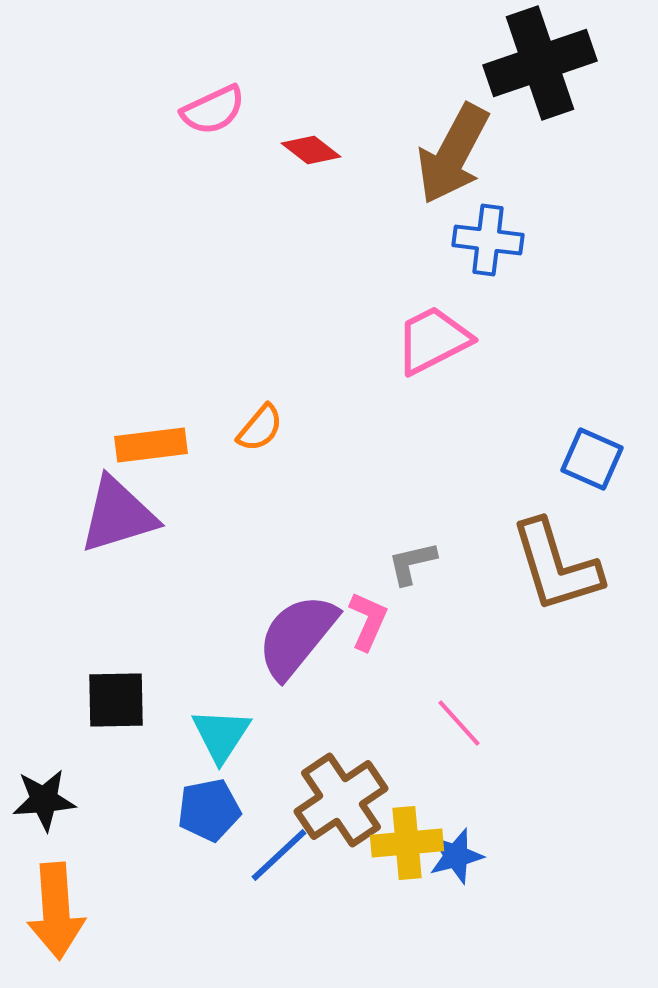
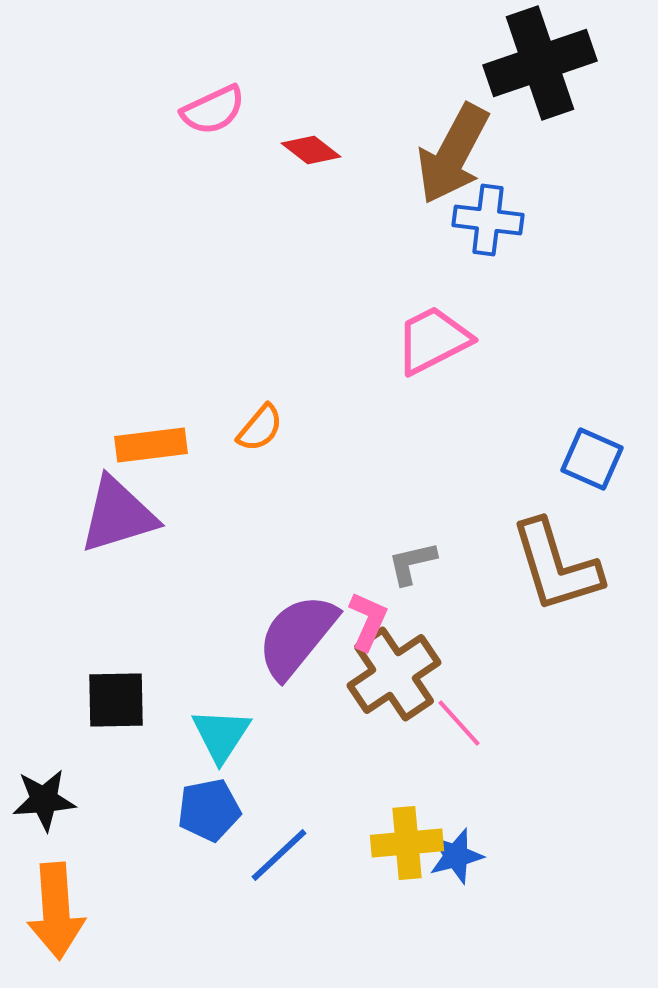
blue cross: moved 20 px up
brown cross: moved 53 px right, 126 px up
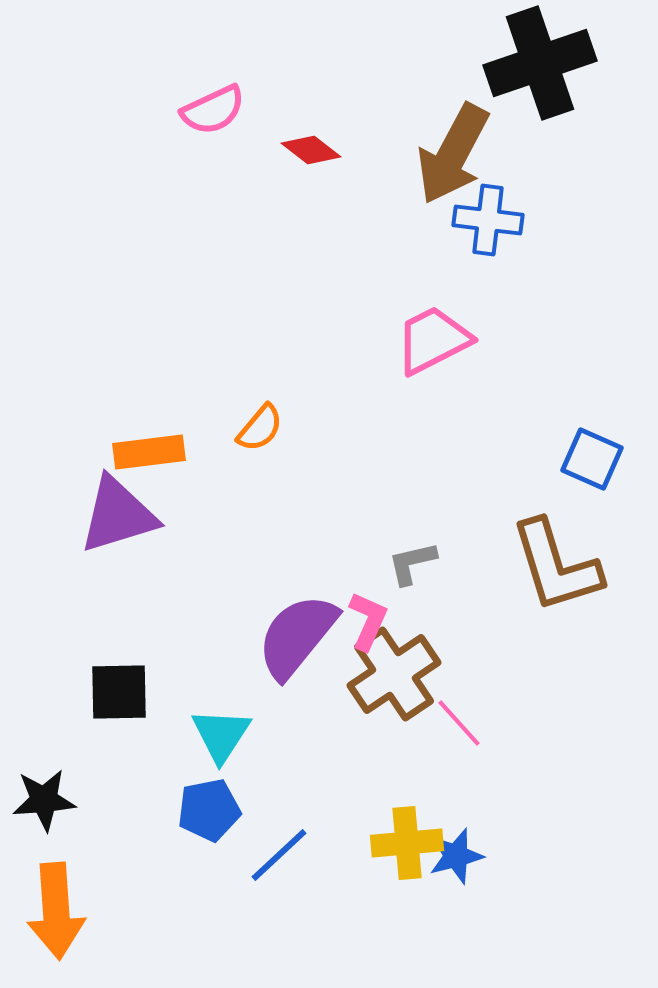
orange rectangle: moved 2 px left, 7 px down
black square: moved 3 px right, 8 px up
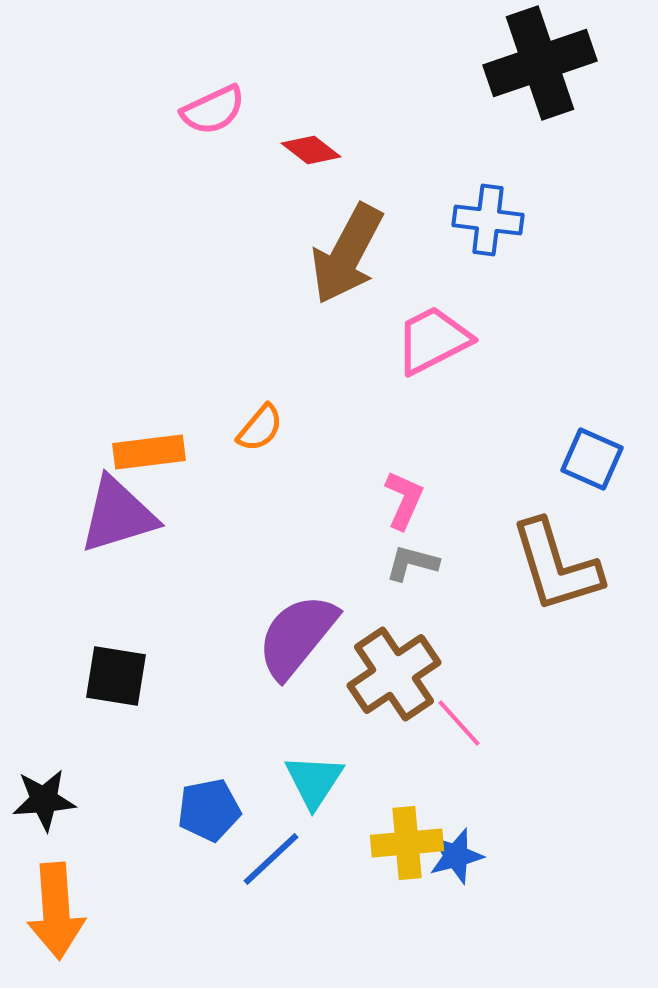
brown arrow: moved 106 px left, 100 px down
gray L-shape: rotated 28 degrees clockwise
pink L-shape: moved 36 px right, 121 px up
black square: moved 3 px left, 16 px up; rotated 10 degrees clockwise
cyan triangle: moved 93 px right, 46 px down
blue line: moved 8 px left, 4 px down
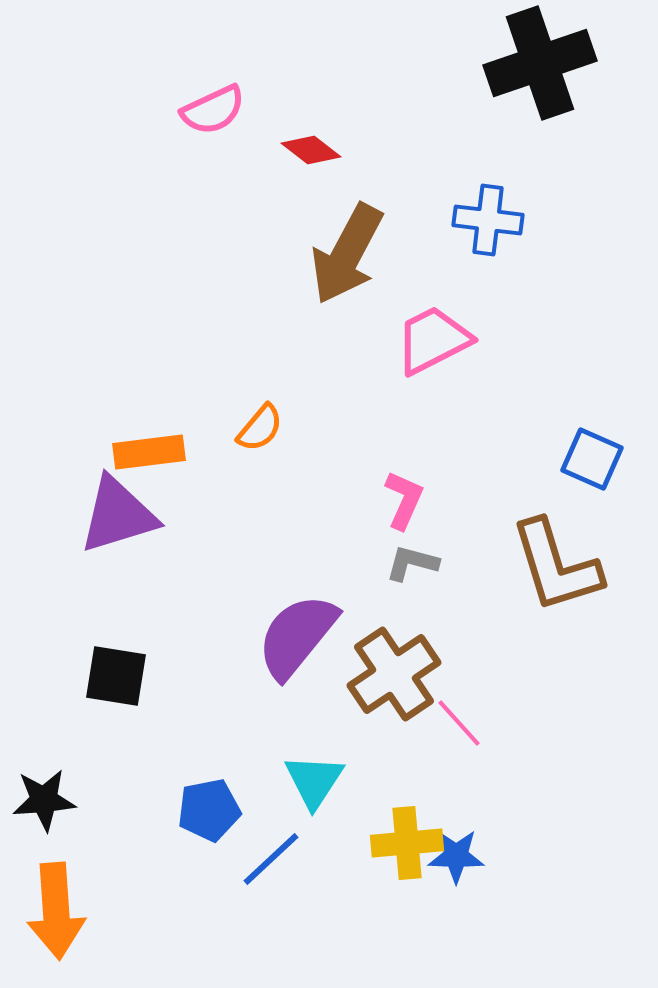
blue star: rotated 16 degrees clockwise
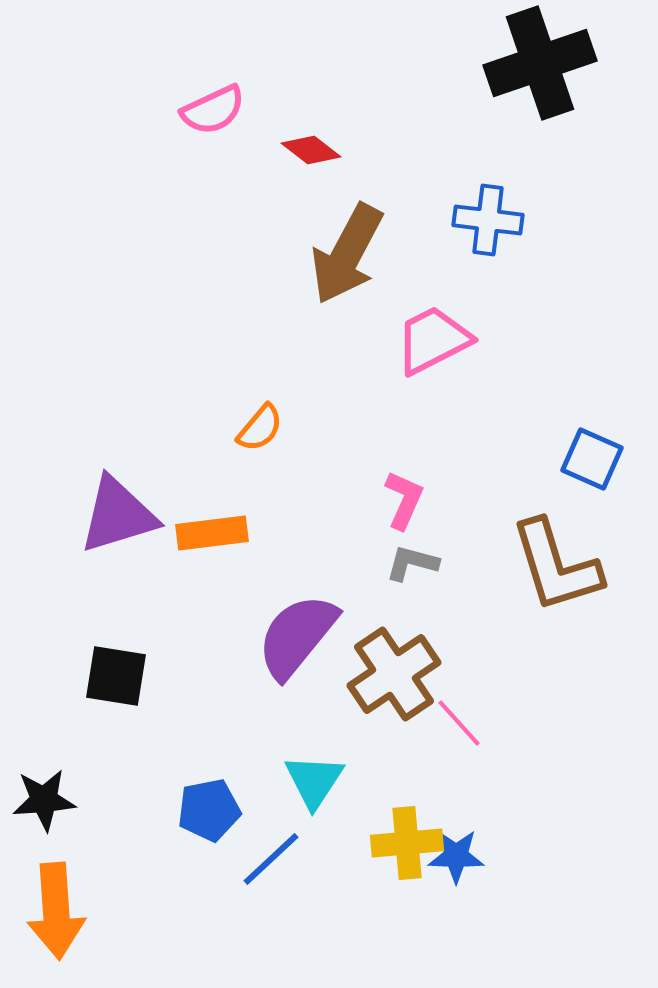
orange rectangle: moved 63 px right, 81 px down
